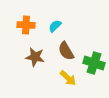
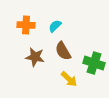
brown semicircle: moved 3 px left
yellow arrow: moved 1 px right, 1 px down
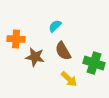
orange cross: moved 10 px left, 14 px down
